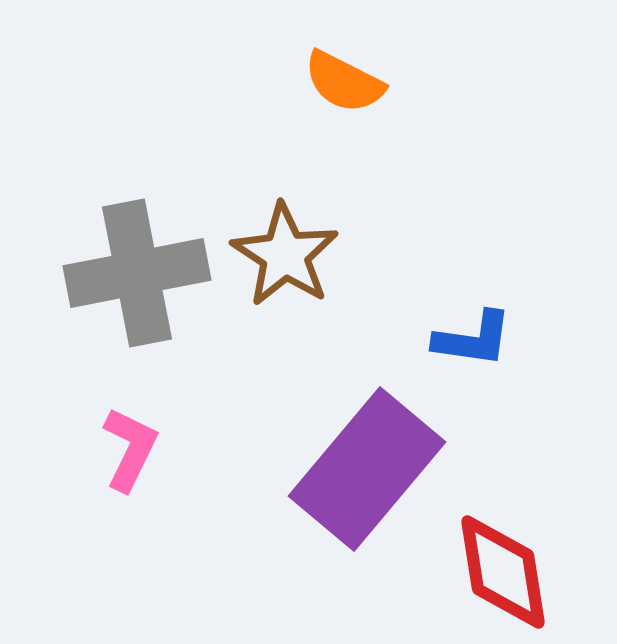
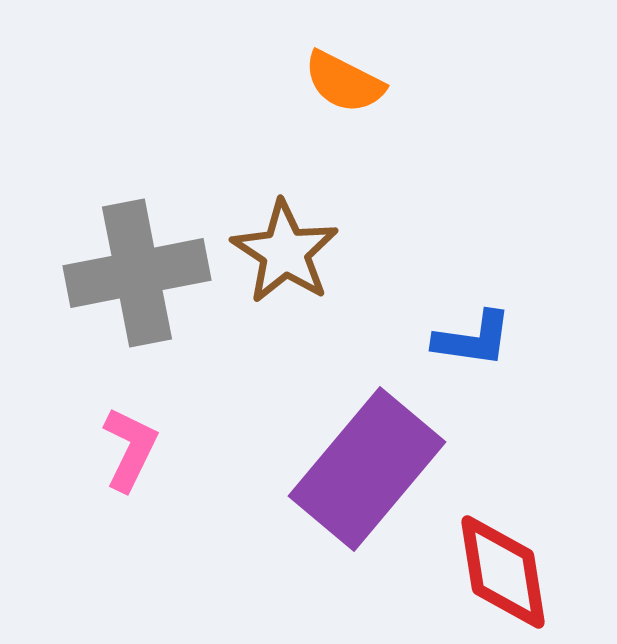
brown star: moved 3 px up
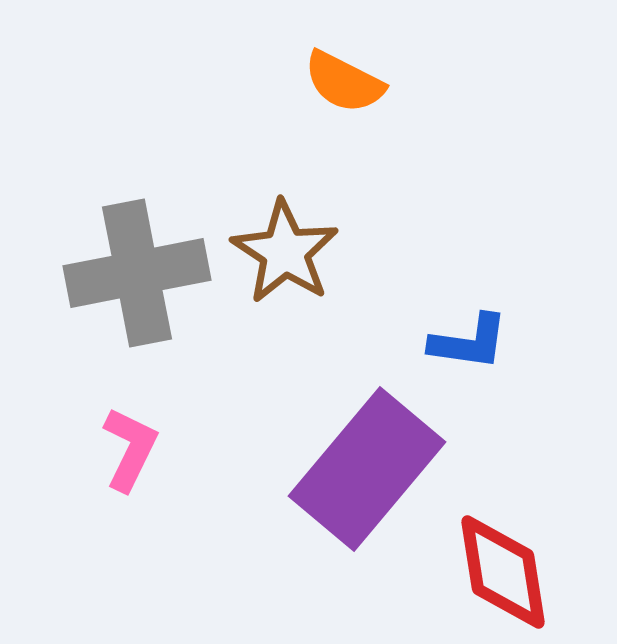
blue L-shape: moved 4 px left, 3 px down
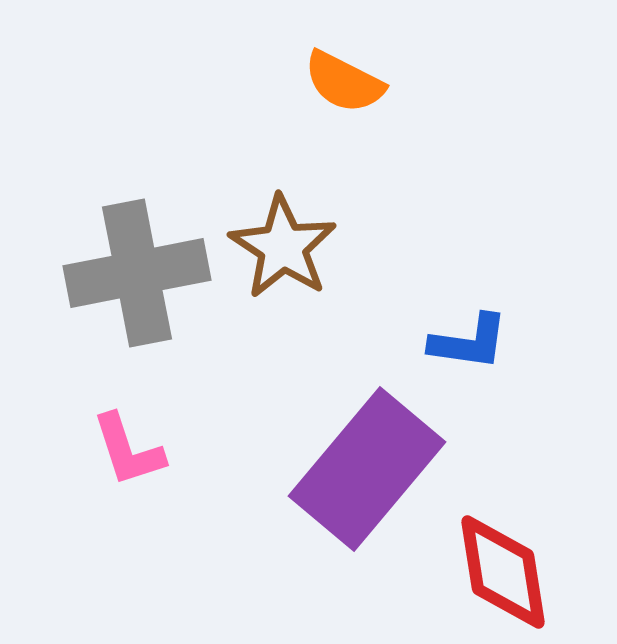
brown star: moved 2 px left, 5 px up
pink L-shape: moved 2 px left, 1 px down; rotated 136 degrees clockwise
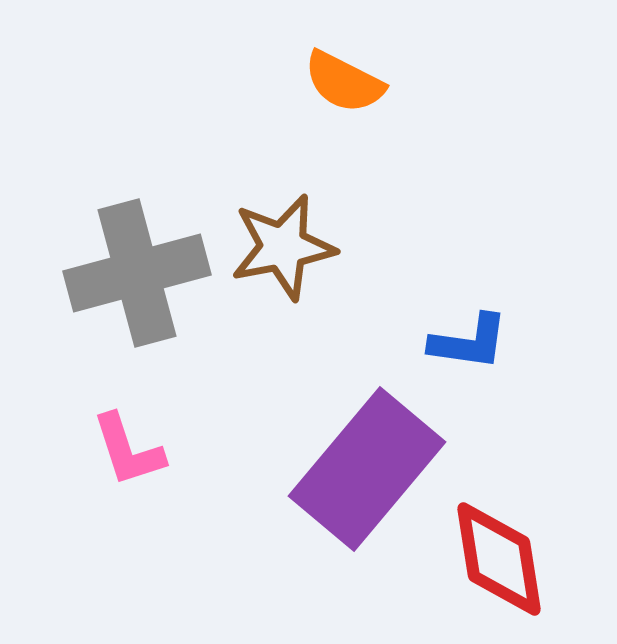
brown star: rotated 28 degrees clockwise
gray cross: rotated 4 degrees counterclockwise
red diamond: moved 4 px left, 13 px up
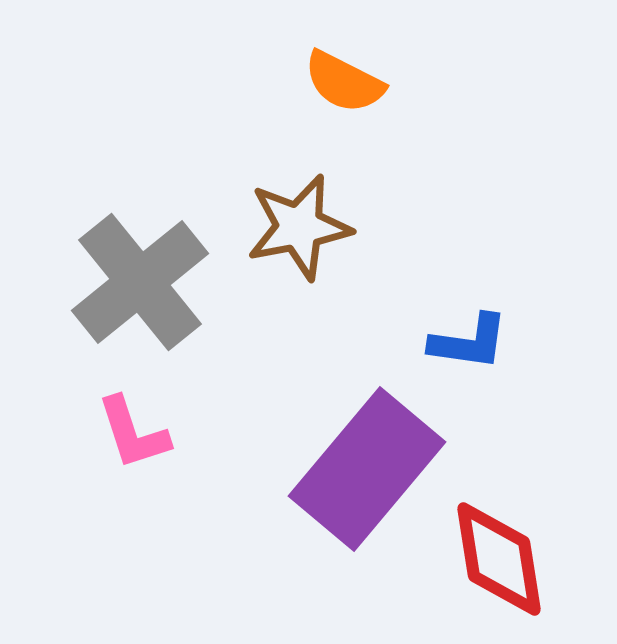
brown star: moved 16 px right, 20 px up
gray cross: moved 3 px right, 9 px down; rotated 24 degrees counterclockwise
pink L-shape: moved 5 px right, 17 px up
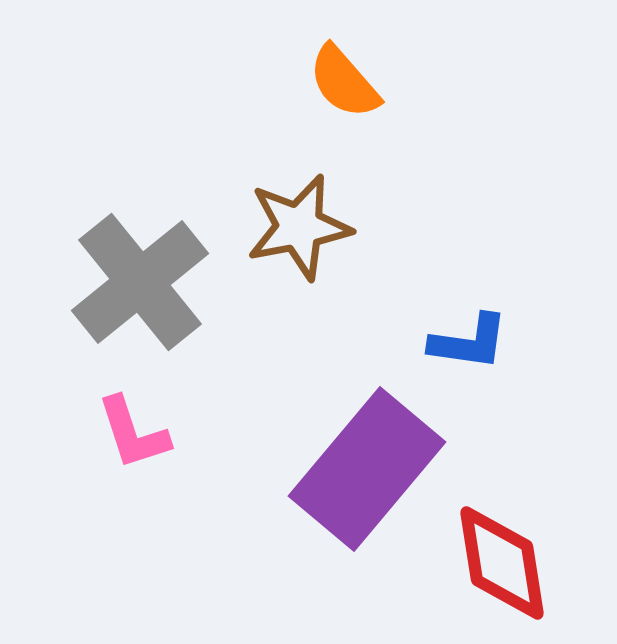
orange semicircle: rotated 22 degrees clockwise
red diamond: moved 3 px right, 4 px down
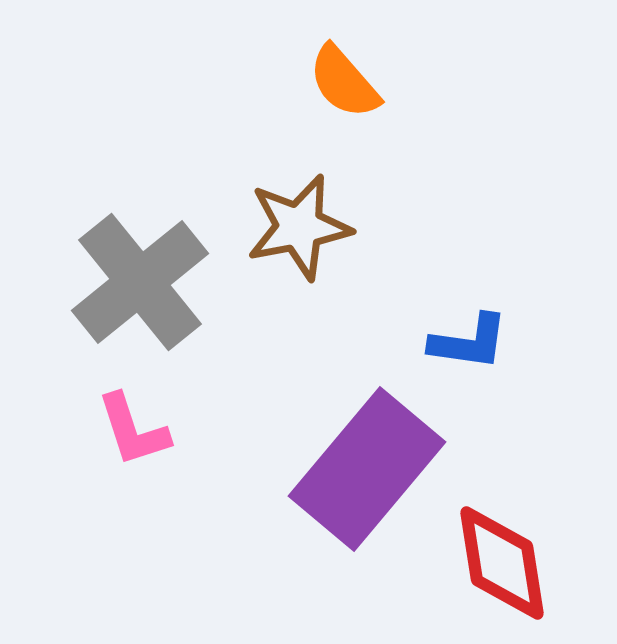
pink L-shape: moved 3 px up
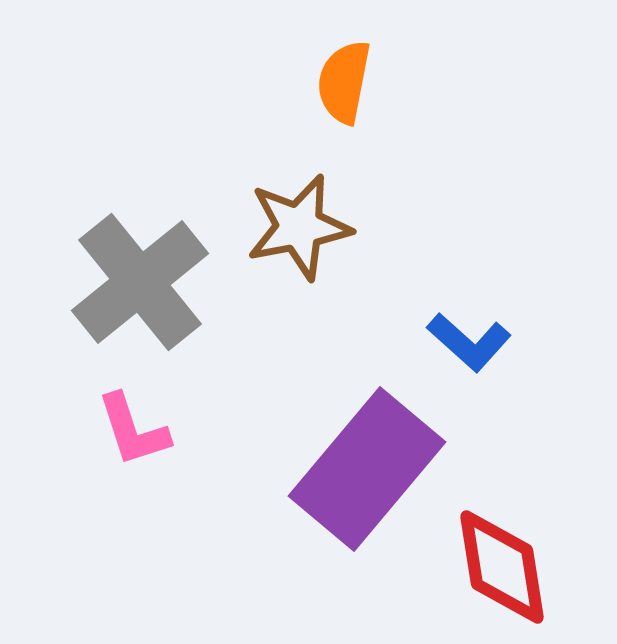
orange semicircle: rotated 52 degrees clockwise
blue L-shape: rotated 34 degrees clockwise
red diamond: moved 4 px down
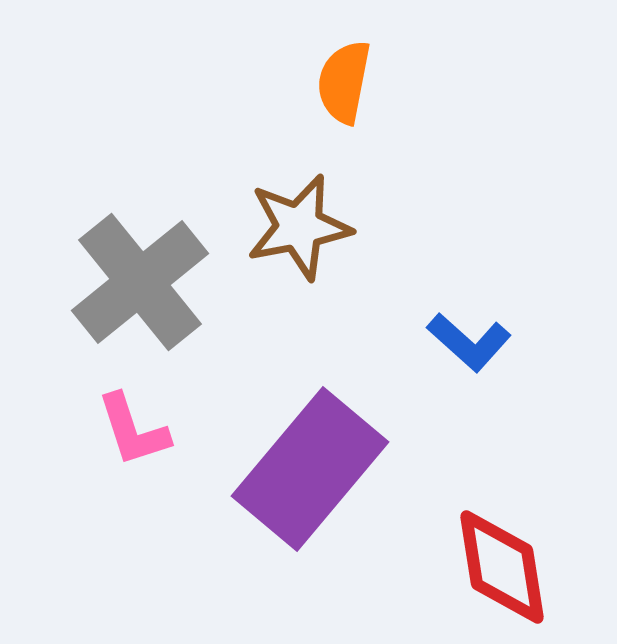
purple rectangle: moved 57 px left
